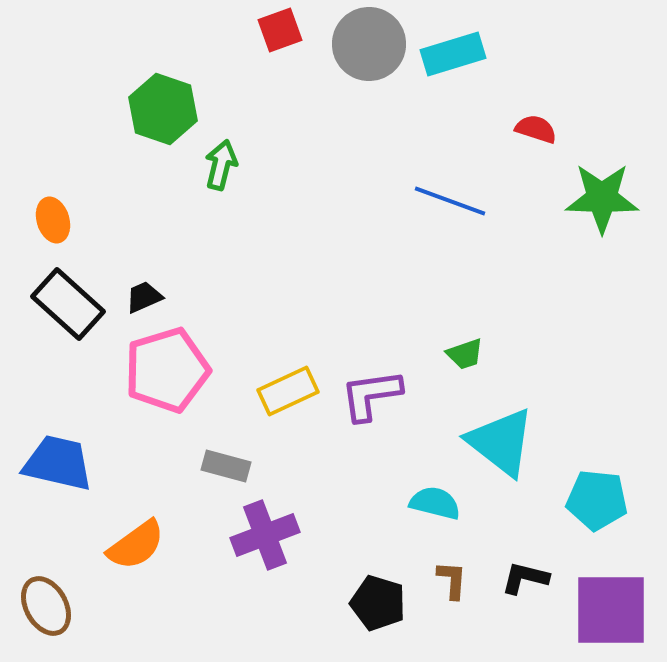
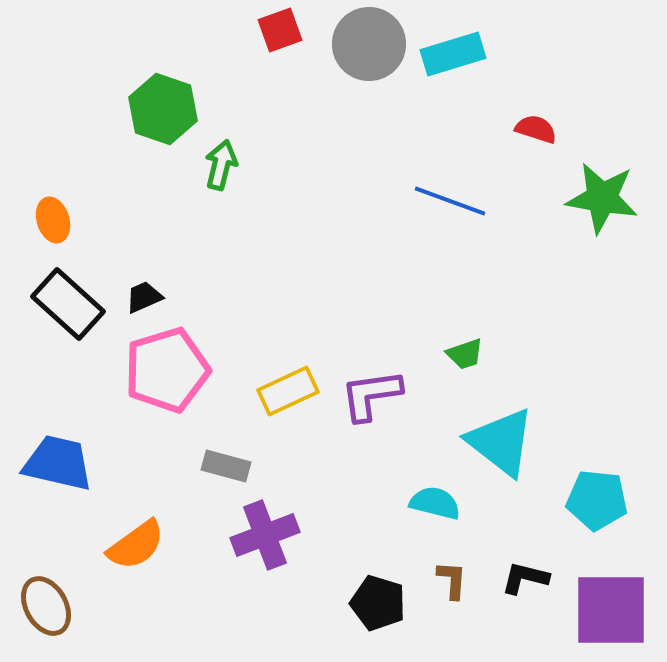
green star: rotated 8 degrees clockwise
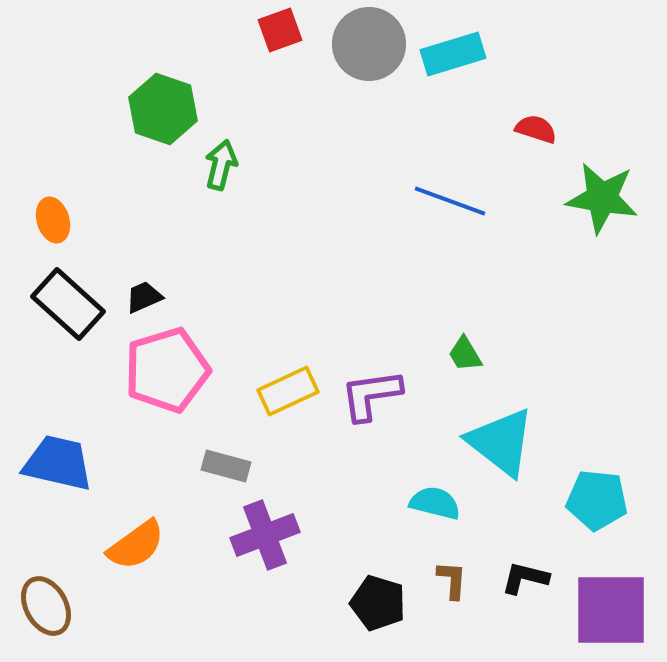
green trapezoid: rotated 78 degrees clockwise
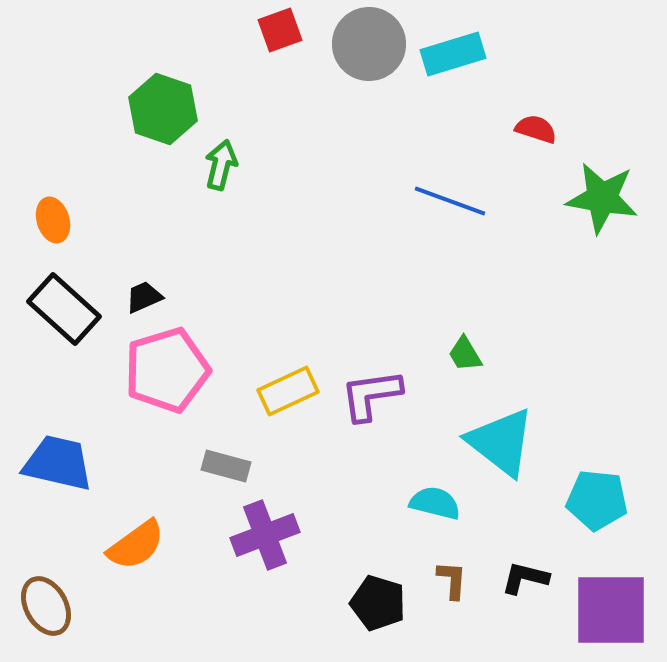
black rectangle: moved 4 px left, 5 px down
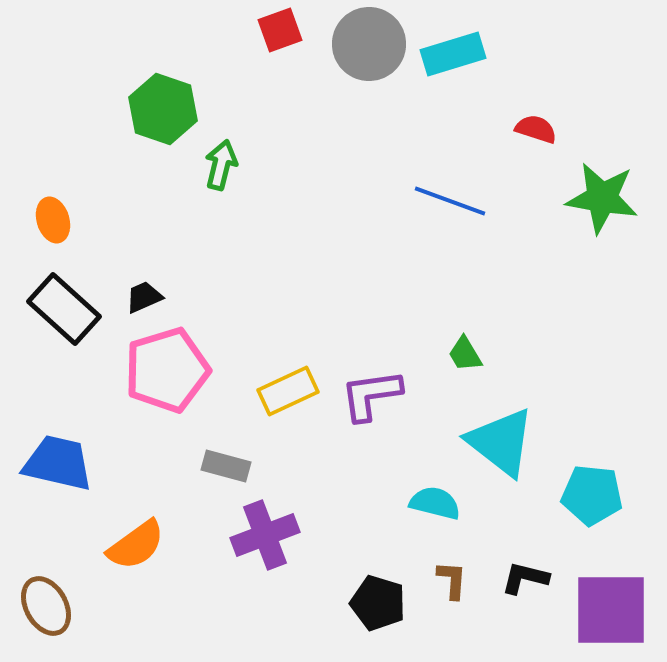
cyan pentagon: moved 5 px left, 5 px up
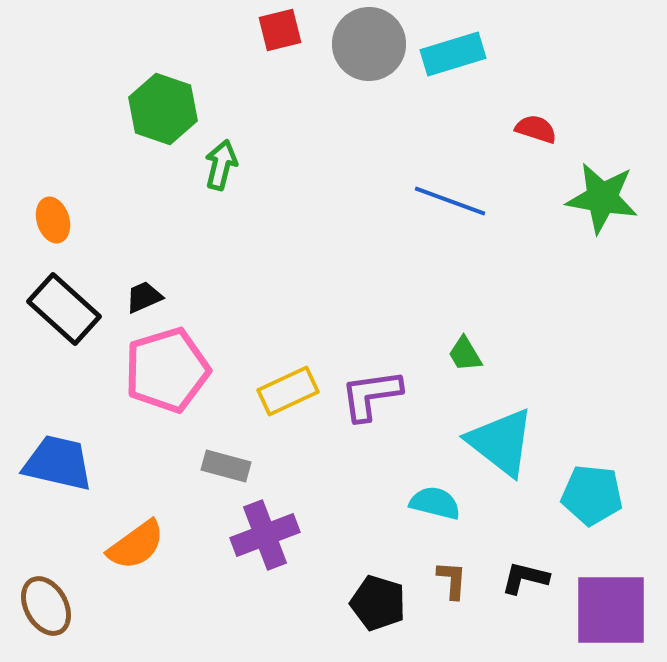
red square: rotated 6 degrees clockwise
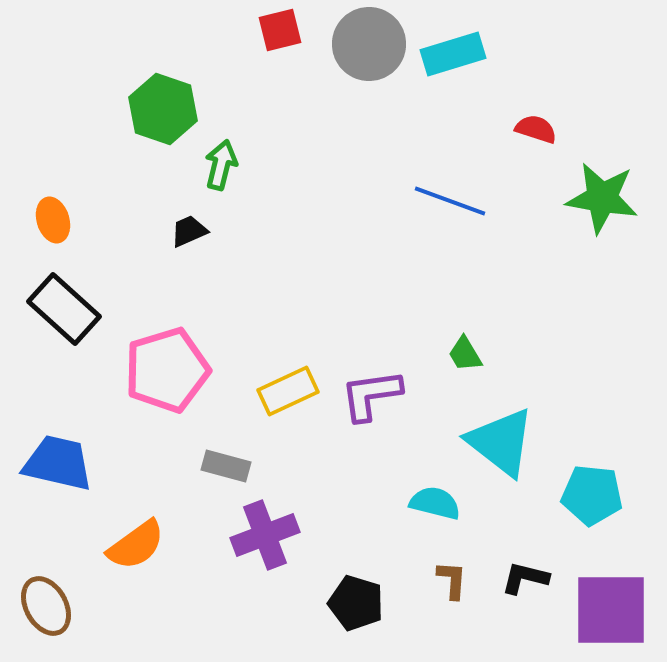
black trapezoid: moved 45 px right, 66 px up
black pentagon: moved 22 px left
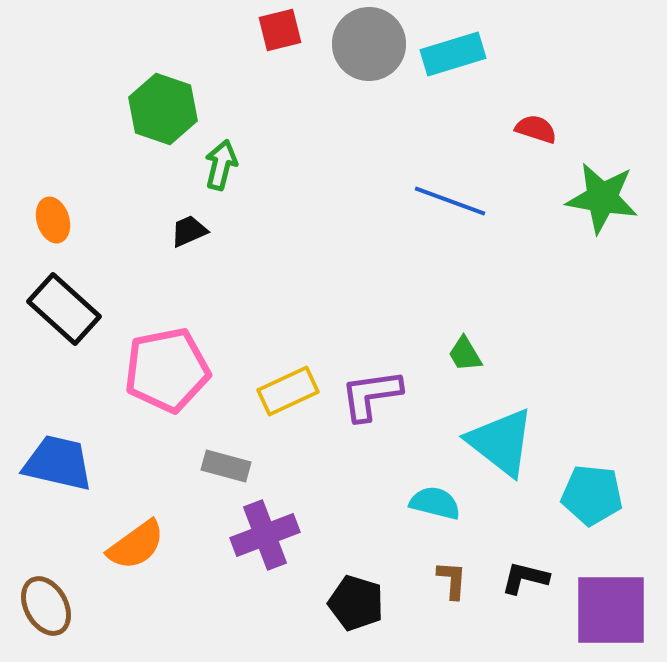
pink pentagon: rotated 6 degrees clockwise
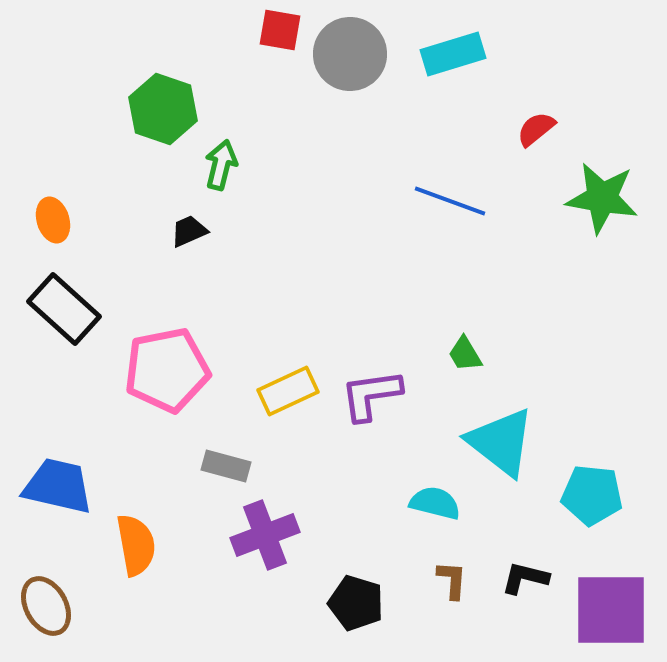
red square: rotated 24 degrees clockwise
gray circle: moved 19 px left, 10 px down
red semicircle: rotated 57 degrees counterclockwise
blue trapezoid: moved 23 px down
orange semicircle: rotated 64 degrees counterclockwise
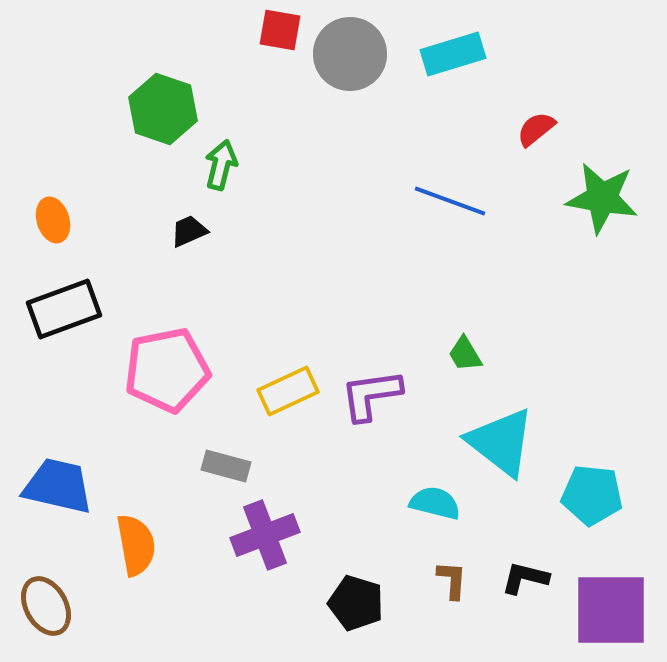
black rectangle: rotated 62 degrees counterclockwise
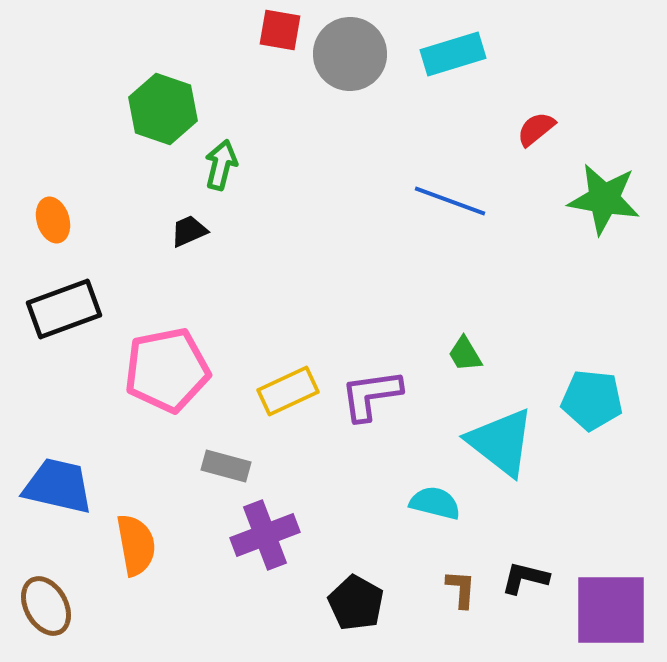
green star: moved 2 px right, 1 px down
cyan pentagon: moved 95 px up
brown L-shape: moved 9 px right, 9 px down
black pentagon: rotated 12 degrees clockwise
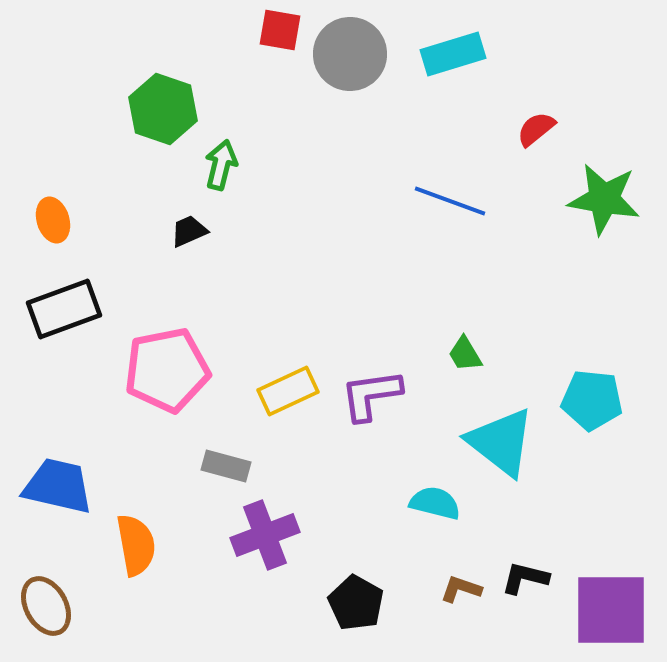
brown L-shape: rotated 75 degrees counterclockwise
